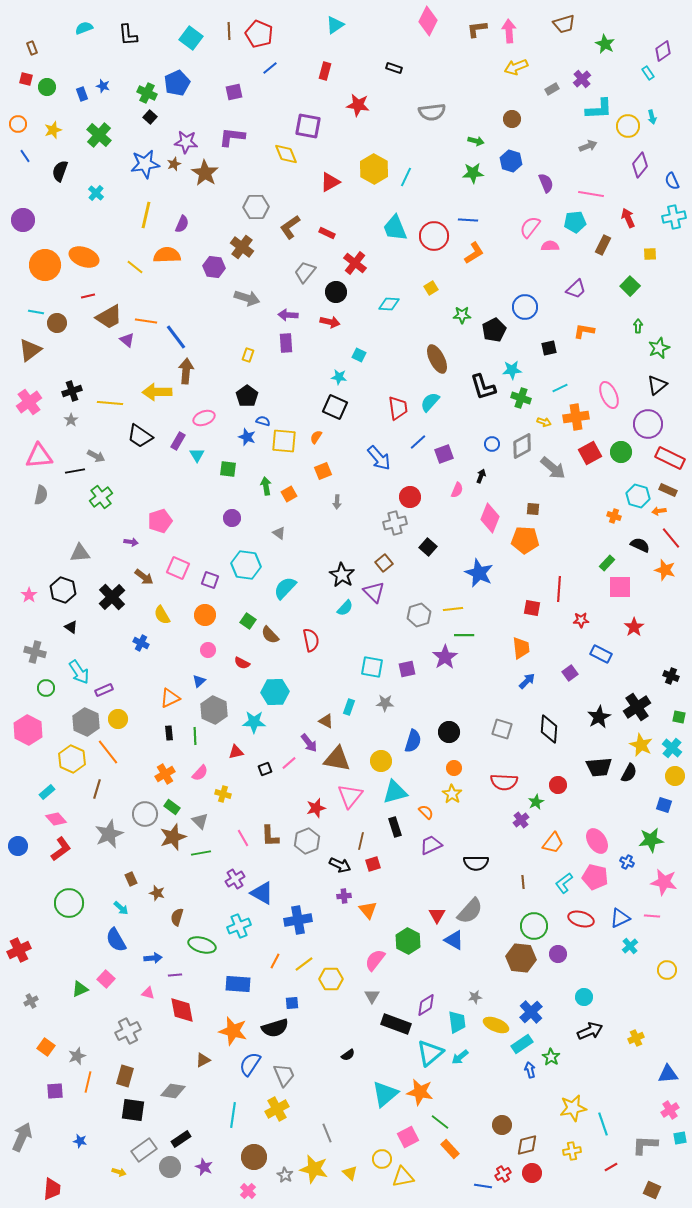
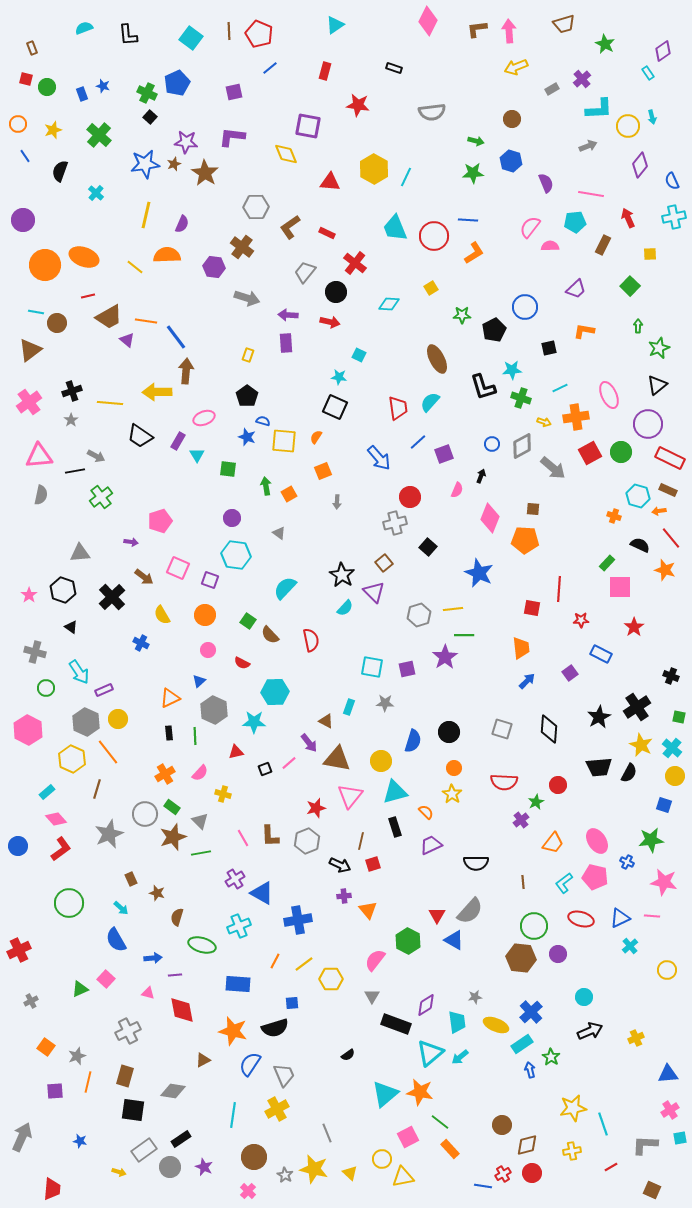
red triangle at (330, 182): rotated 35 degrees clockwise
cyan hexagon at (246, 565): moved 10 px left, 10 px up
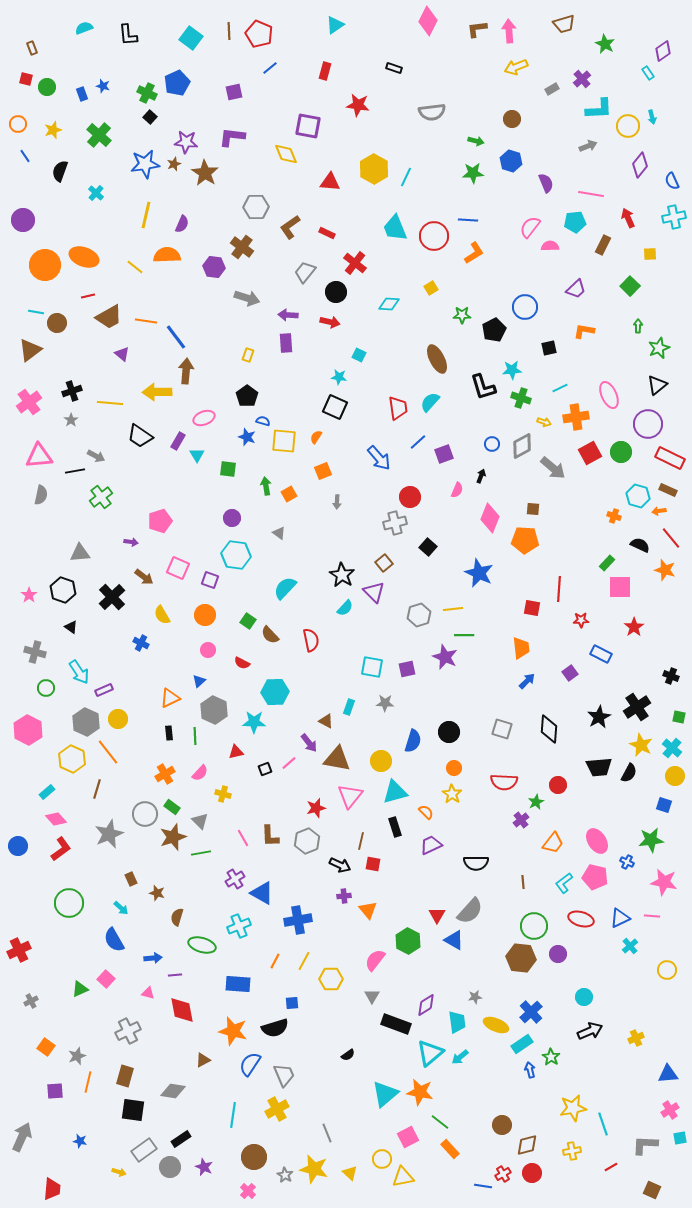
purple triangle at (127, 340): moved 5 px left, 14 px down
purple star at (445, 657): rotated 15 degrees counterclockwise
red square at (373, 864): rotated 28 degrees clockwise
blue semicircle at (116, 940): moved 2 px left
yellow line at (304, 964): moved 3 px up; rotated 24 degrees counterclockwise
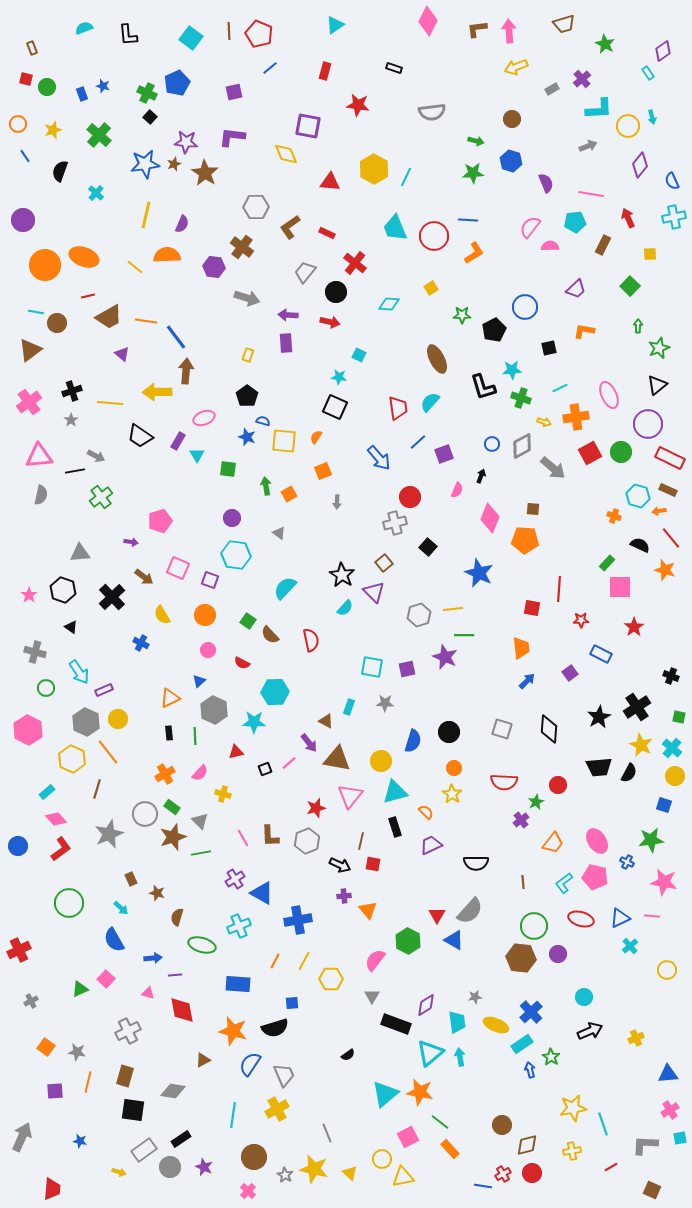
gray star at (77, 1056): moved 4 px up; rotated 30 degrees clockwise
cyan arrow at (460, 1057): rotated 120 degrees clockwise
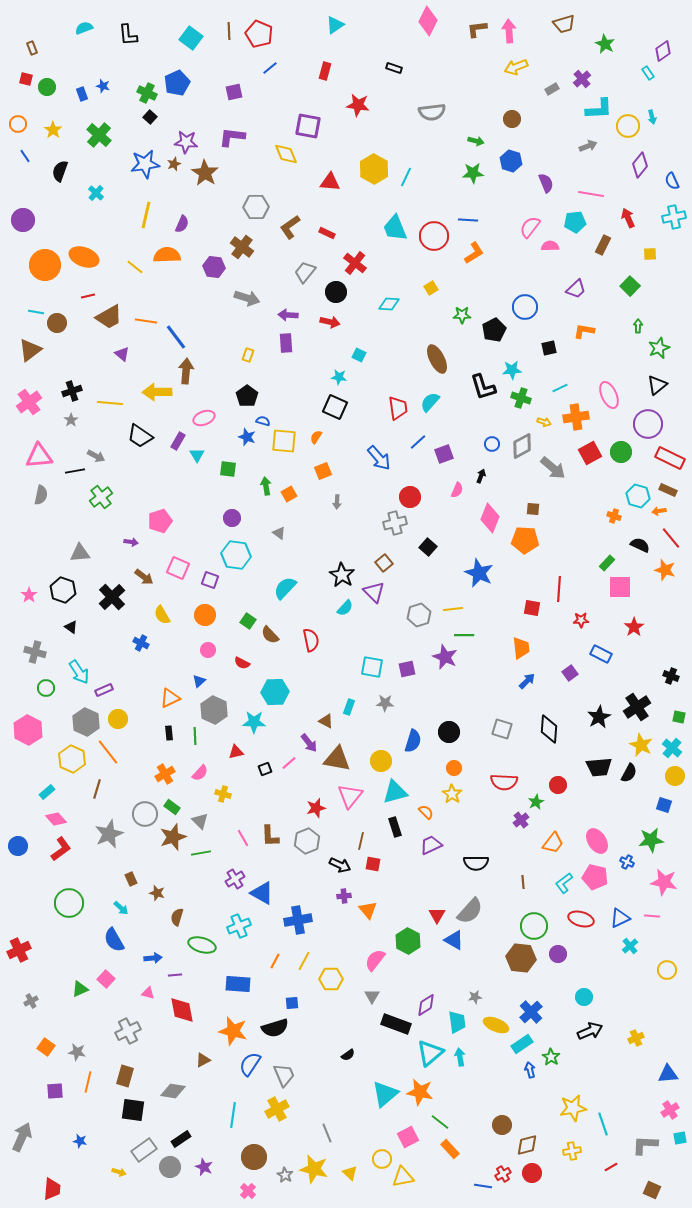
yellow star at (53, 130): rotated 18 degrees counterclockwise
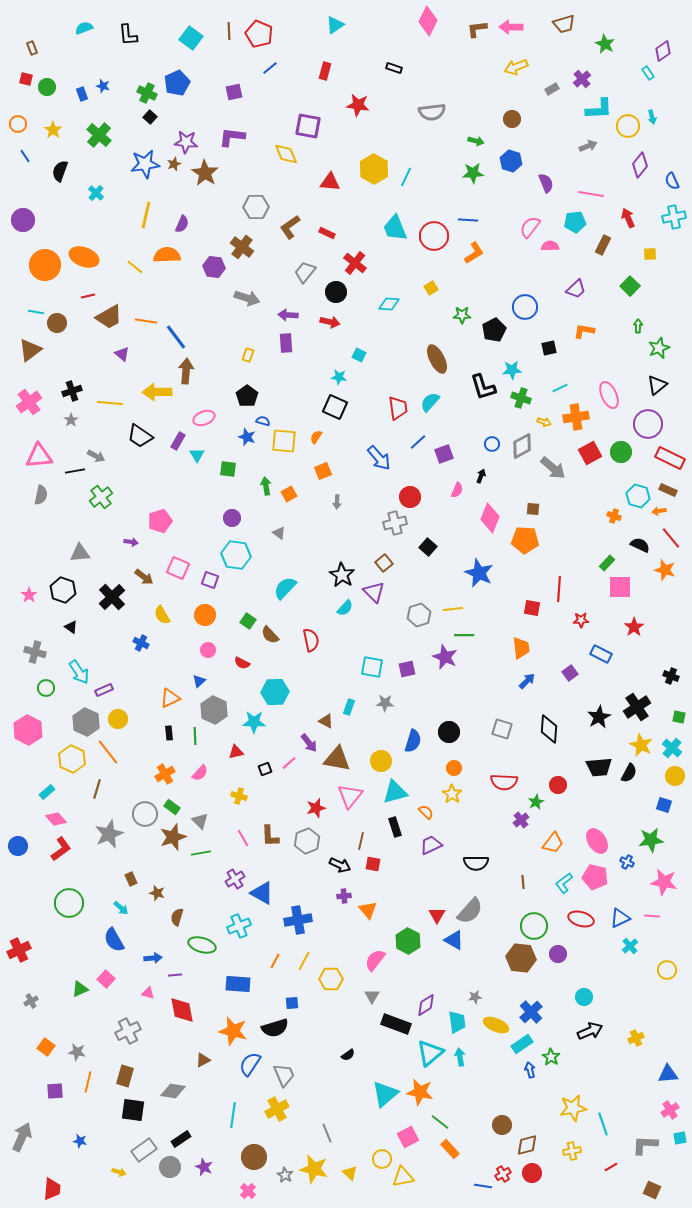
pink arrow at (509, 31): moved 2 px right, 4 px up; rotated 85 degrees counterclockwise
yellow cross at (223, 794): moved 16 px right, 2 px down
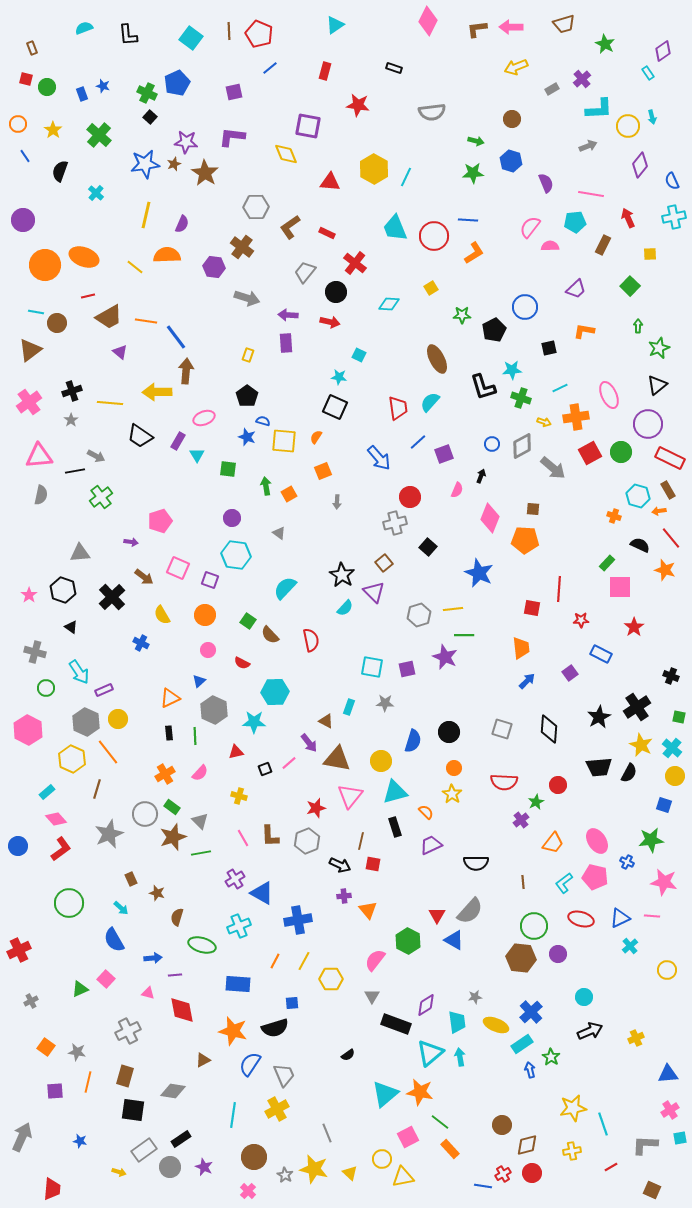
purple triangle at (122, 354): moved 2 px left, 2 px up
brown rectangle at (668, 490): rotated 36 degrees clockwise
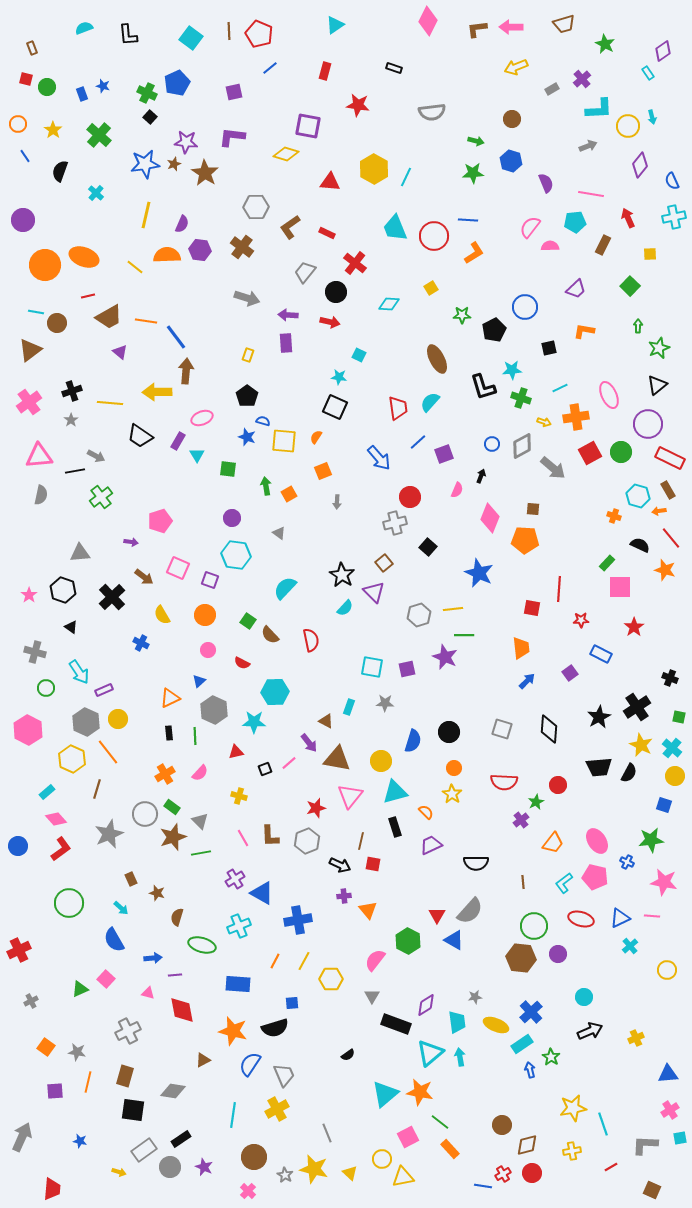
yellow diamond at (286, 154): rotated 50 degrees counterclockwise
purple hexagon at (214, 267): moved 14 px left, 17 px up
pink ellipse at (204, 418): moved 2 px left
black cross at (671, 676): moved 1 px left, 2 px down
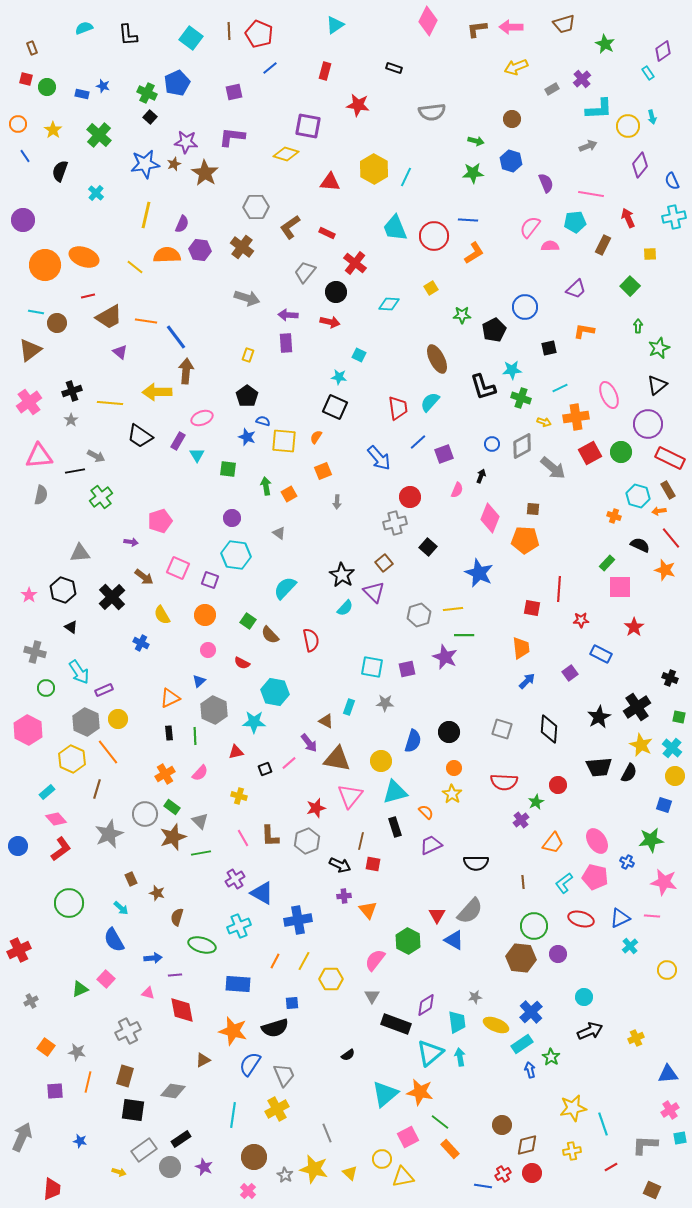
blue rectangle at (82, 94): rotated 56 degrees counterclockwise
cyan hexagon at (275, 692): rotated 12 degrees clockwise
